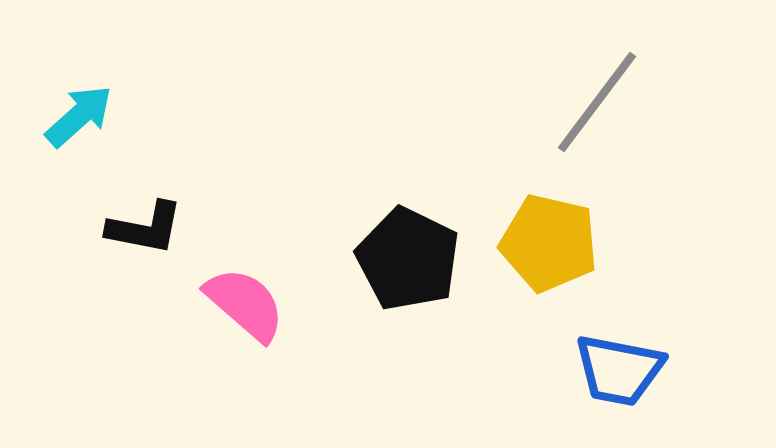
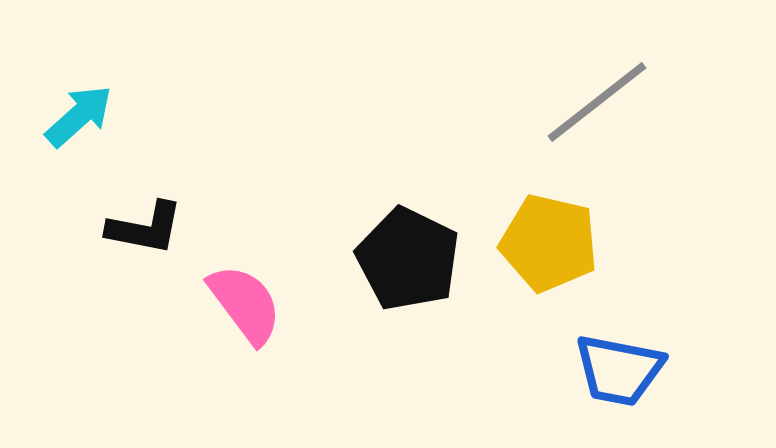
gray line: rotated 15 degrees clockwise
pink semicircle: rotated 12 degrees clockwise
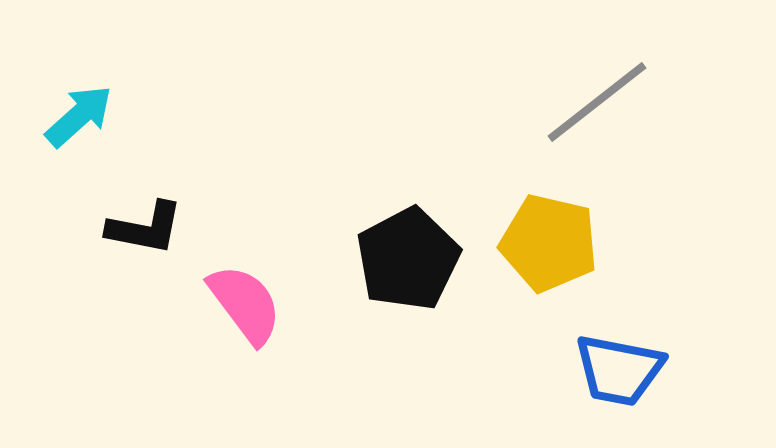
black pentagon: rotated 18 degrees clockwise
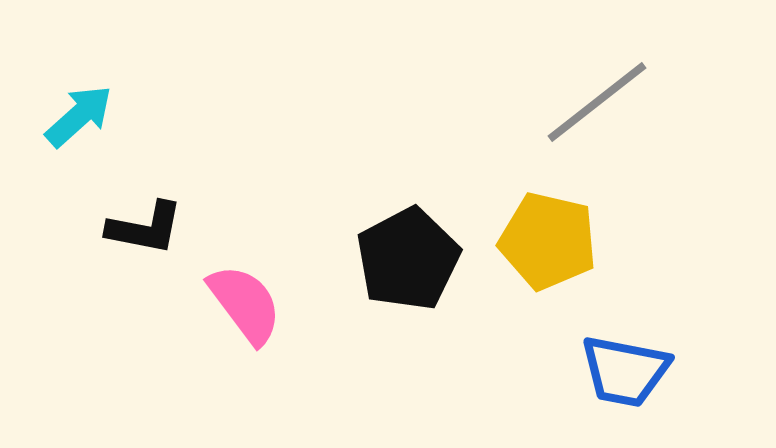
yellow pentagon: moved 1 px left, 2 px up
blue trapezoid: moved 6 px right, 1 px down
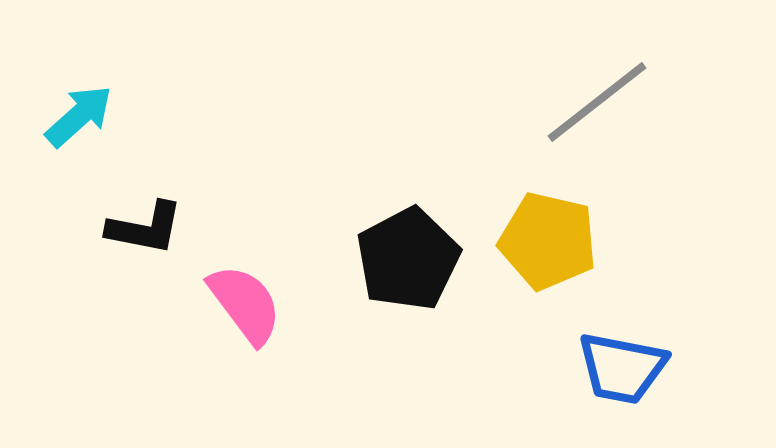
blue trapezoid: moved 3 px left, 3 px up
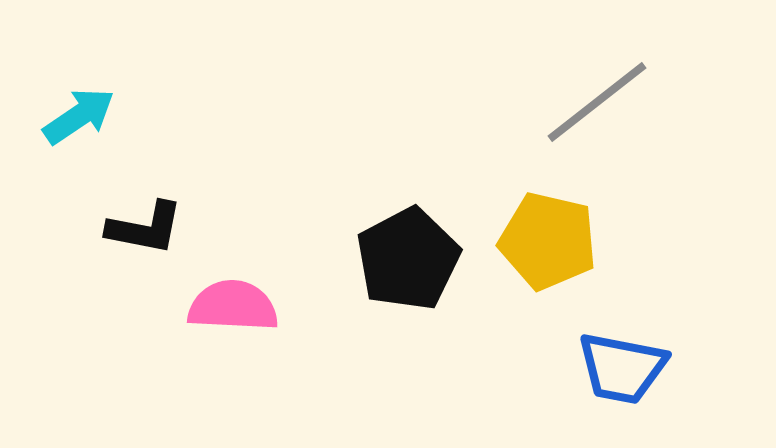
cyan arrow: rotated 8 degrees clockwise
pink semicircle: moved 12 px left, 2 px down; rotated 50 degrees counterclockwise
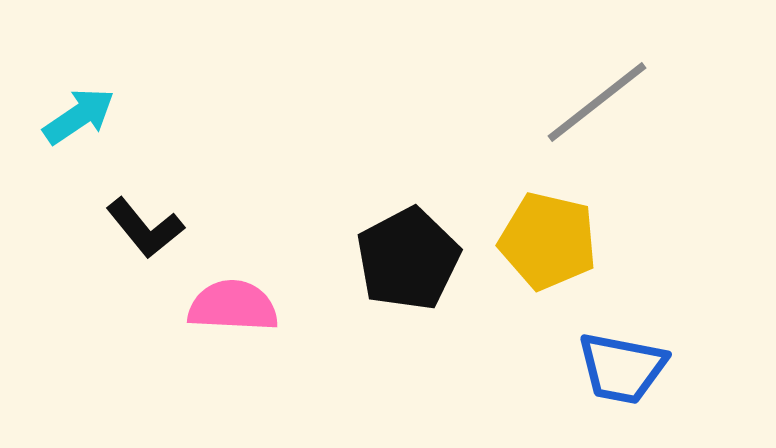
black L-shape: rotated 40 degrees clockwise
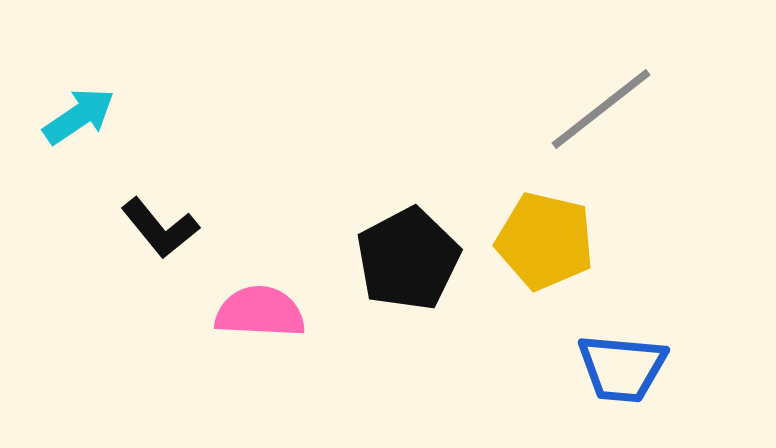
gray line: moved 4 px right, 7 px down
black L-shape: moved 15 px right
yellow pentagon: moved 3 px left
pink semicircle: moved 27 px right, 6 px down
blue trapezoid: rotated 6 degrees counterclockwise
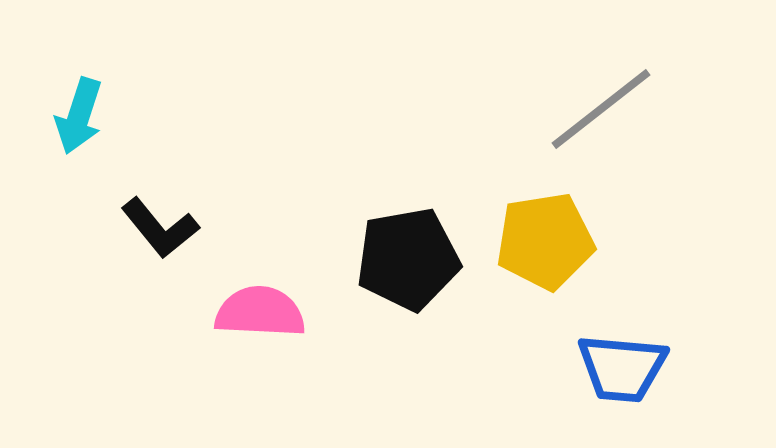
cyan arrow: rotated 142 degrees clockwise
yellow pentagon: rotated 22 degrees counterclockwise
black pentagon: rotated 18 degrees clockwise
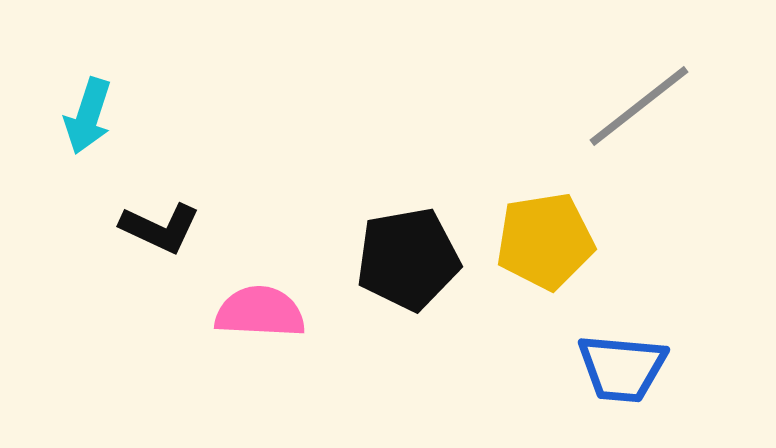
gray line: moved 38 px right, 3 px up
cyan arrow: moved 9 px right
black L-shape: rotated 26 degrees counterclockwise
